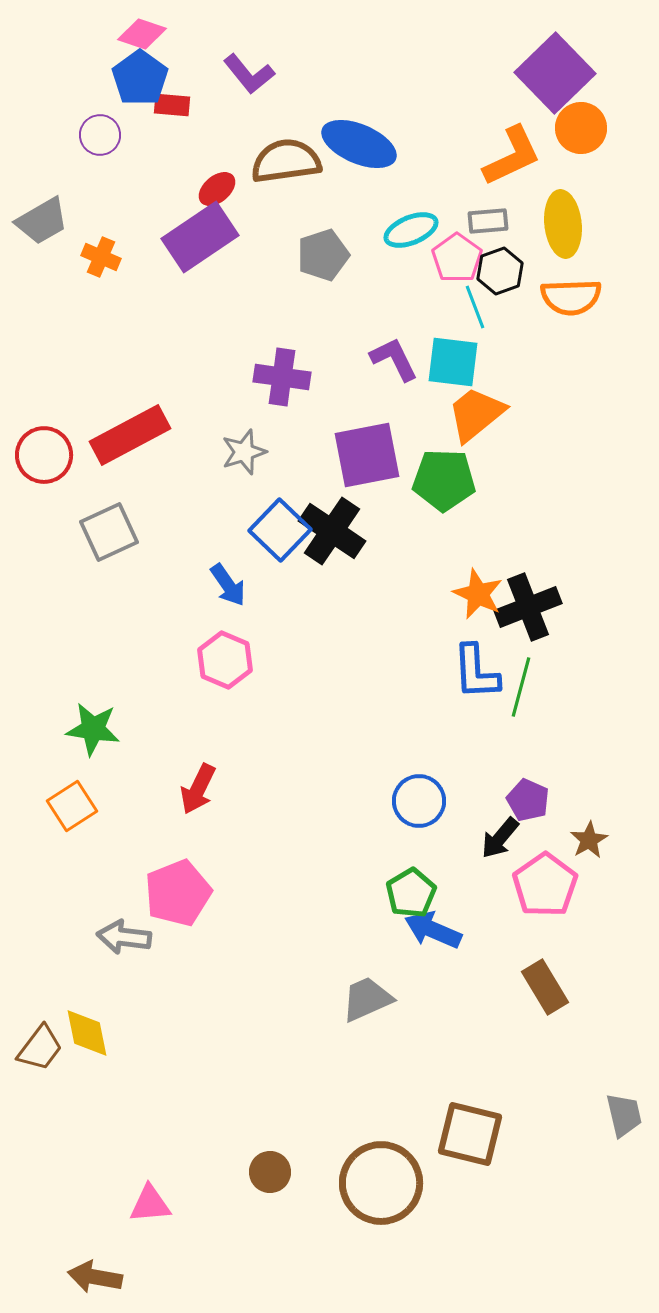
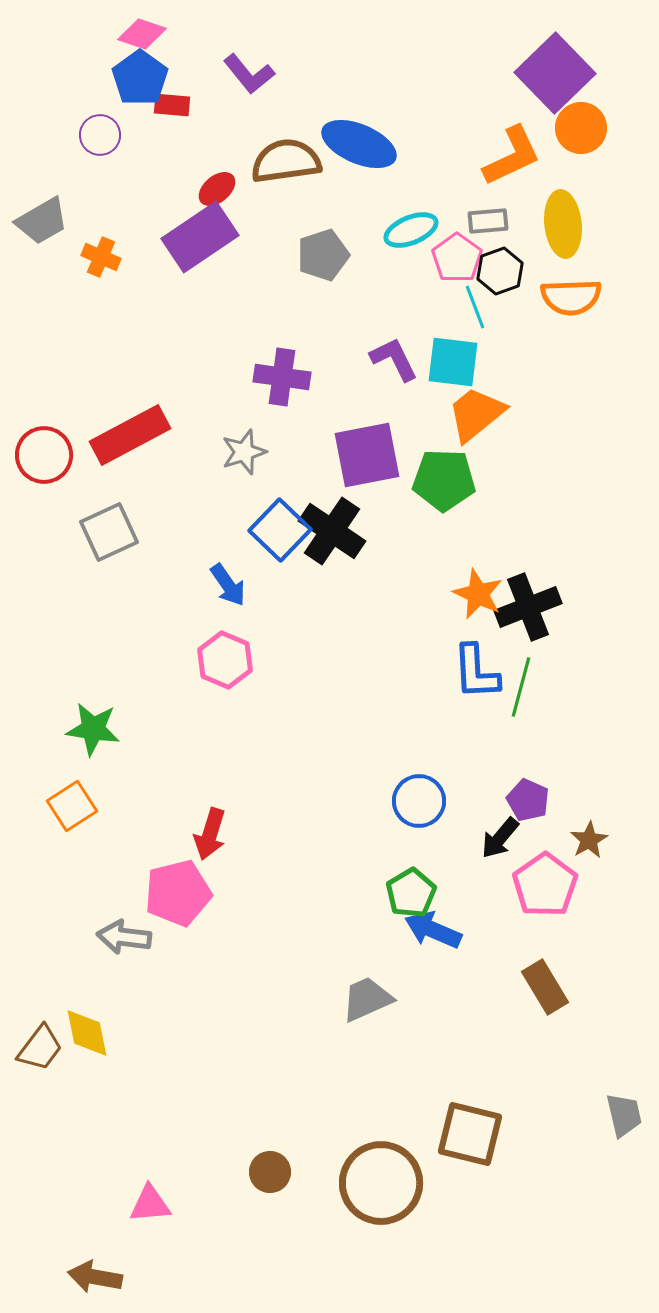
red arrow at (198, 789): moved 12 px right, 45 px down; rotated 9 degrees counterclockwise
pink pentagon at (178, 893): rotated 8 degrees clockwise
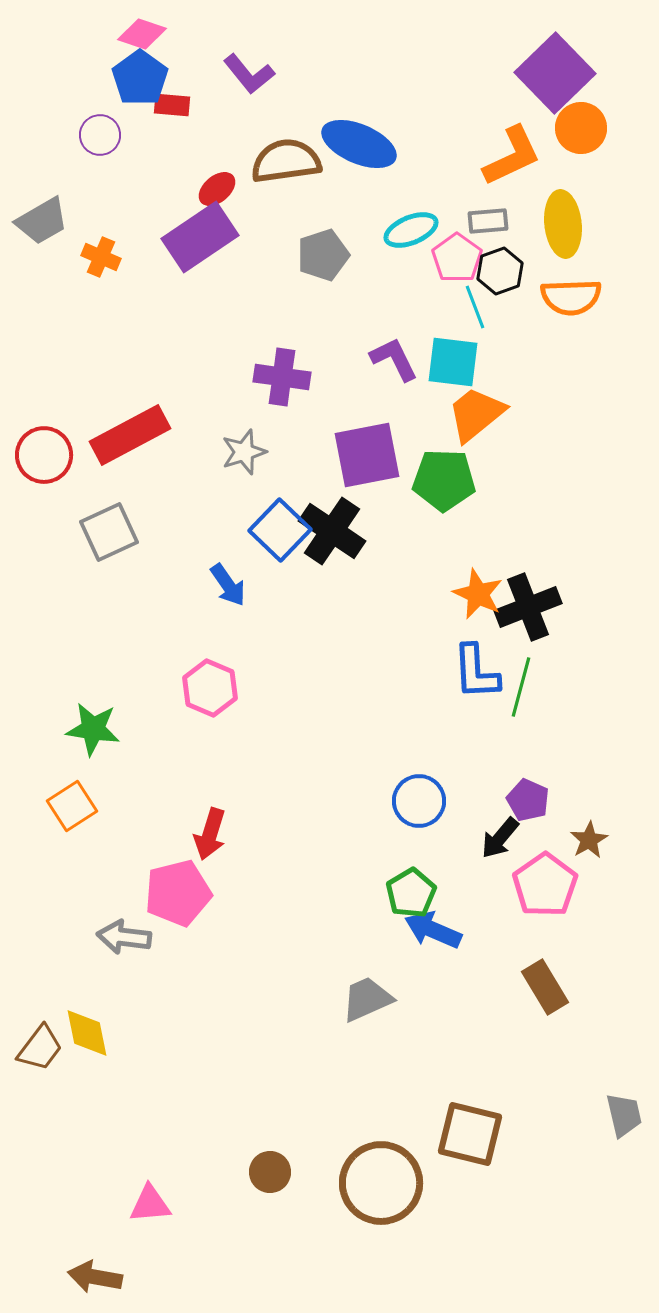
pink hexagon at (225, 660): moved 15 px left, 28 px down
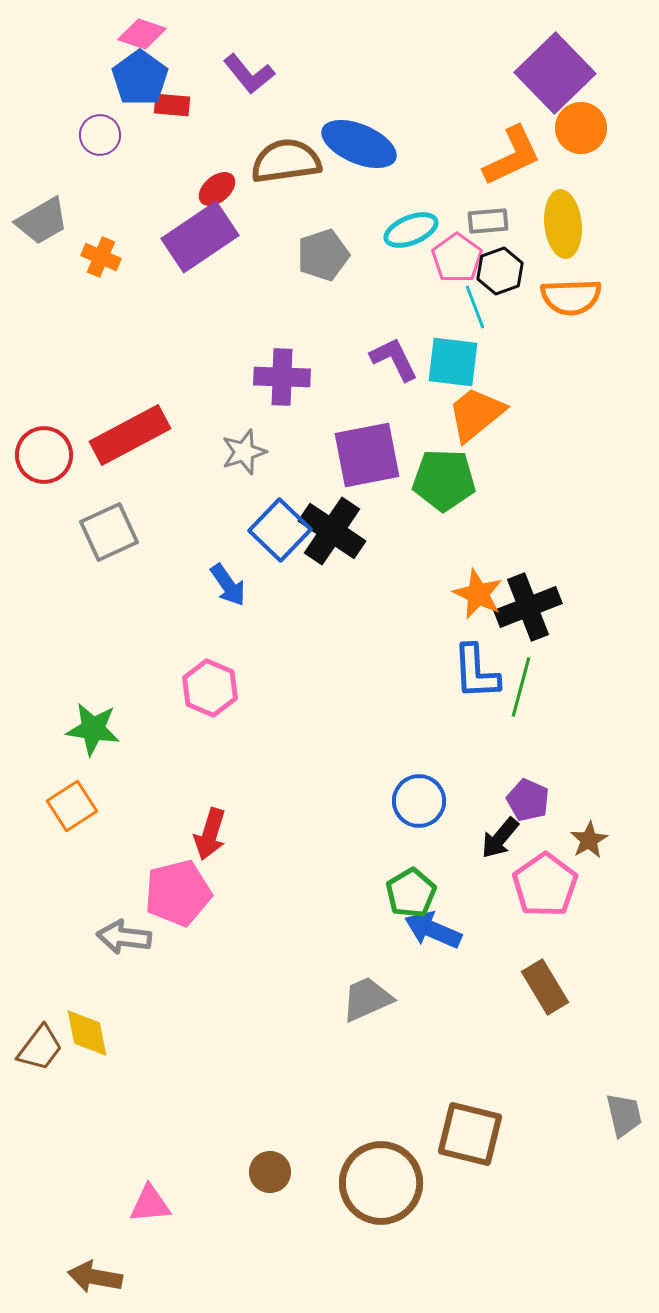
purple cross at (282, 377): rotated 6 degrees counterclockwise
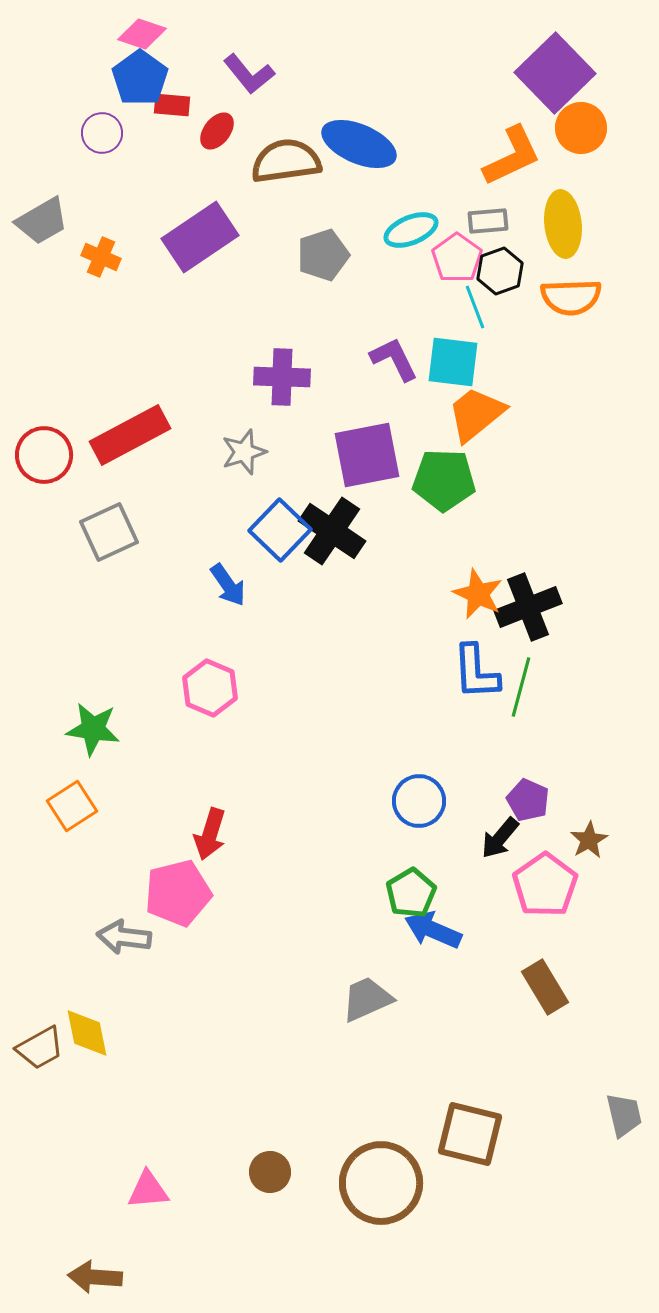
purple circle at (100, 135): moved 2 px right, 2 px up
red ellipse at (217, 189): moved 58 px up; rotated 12 degrees counterclockwise
brown trapezoid at (40, 1048): rotated 24 degrees clockwise
pink triangle at (150, 1204): moved 2 px left, 14 px up
brown arrow at (95, 1277): rotated 6 degrees counterclockwise
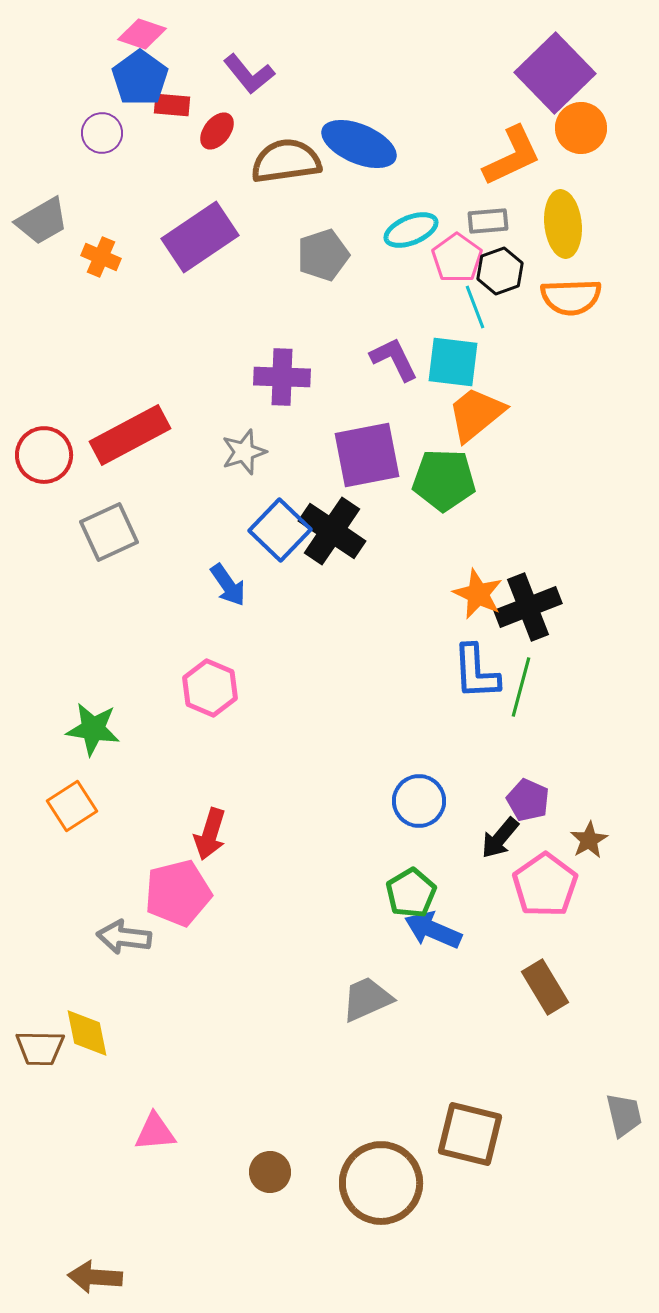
brown trapezoid at (40, 1048): rotated 30 degrees clockwise
pink triangle at (148, 1190): moved 7 px right, 58 px up
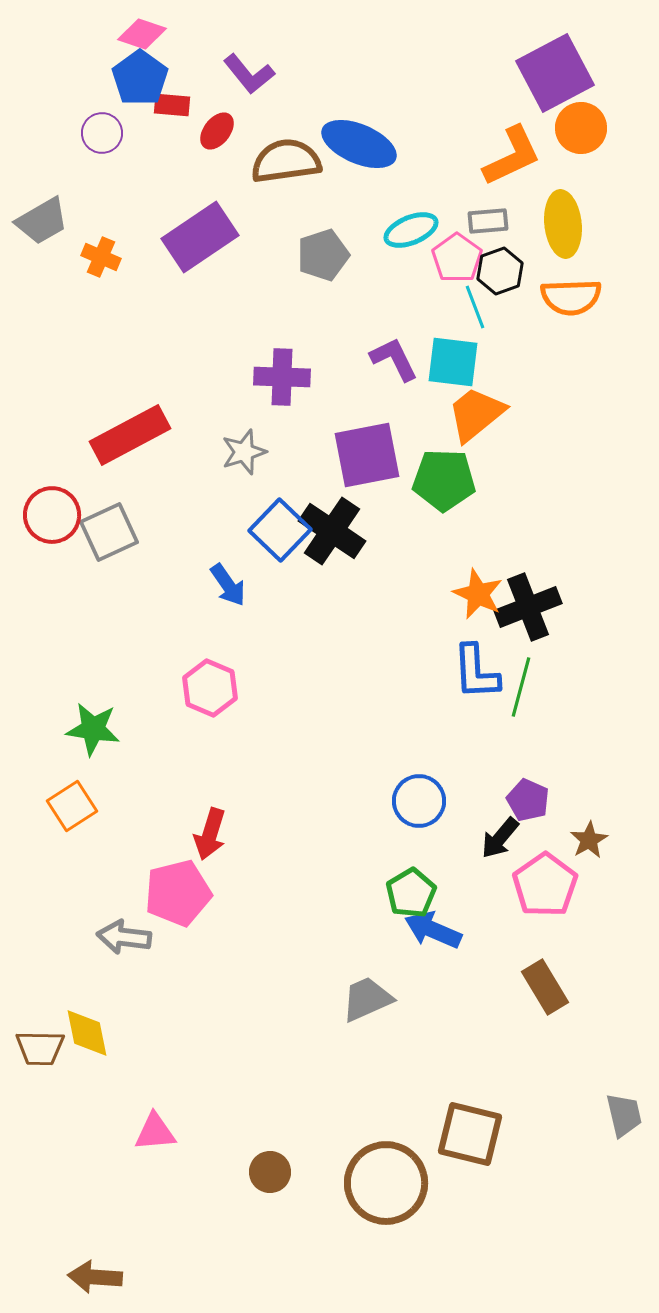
purple square at (555, 73): rotated 16 degrees clockwise
red circle at (44, 455): moved 8 px right, 60 px down
brown circle at (381, 1183): moved 5 px right
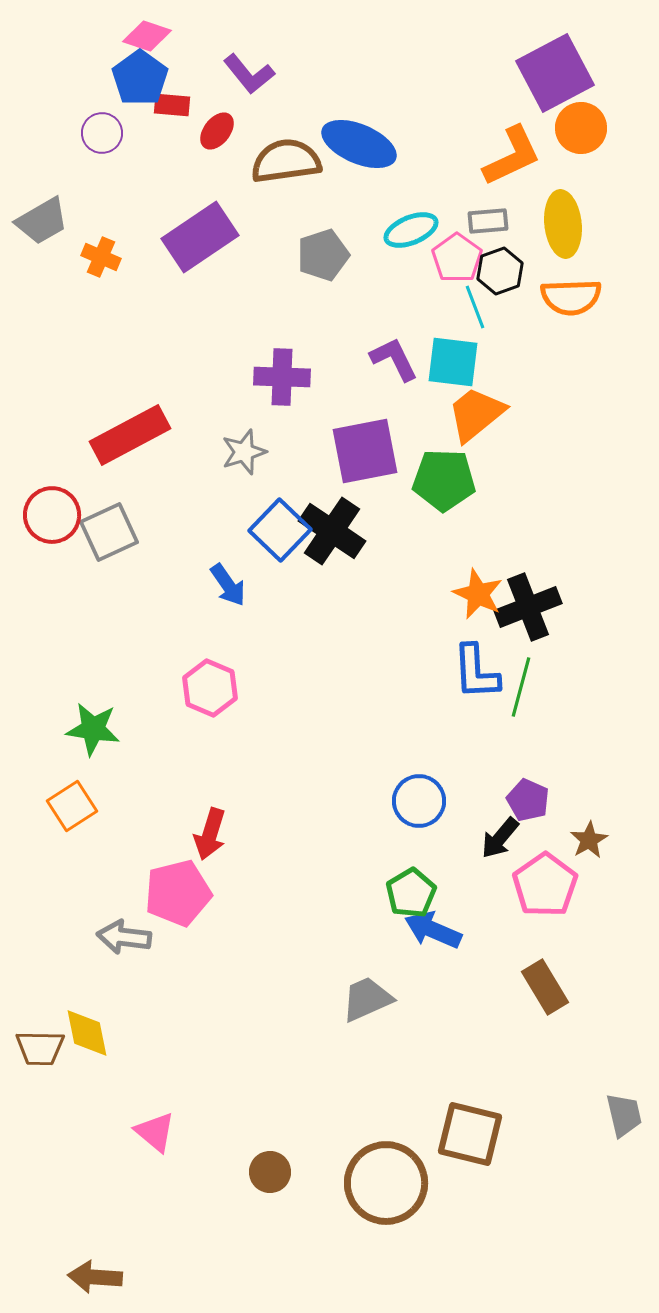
pink diamond at (142, 34): moved 5 px right, 2 px down
purple square at (367, 455): moved 2 px left, 4 px up
pink triangle at (155, 1132): rotated 45 degrees clockwise
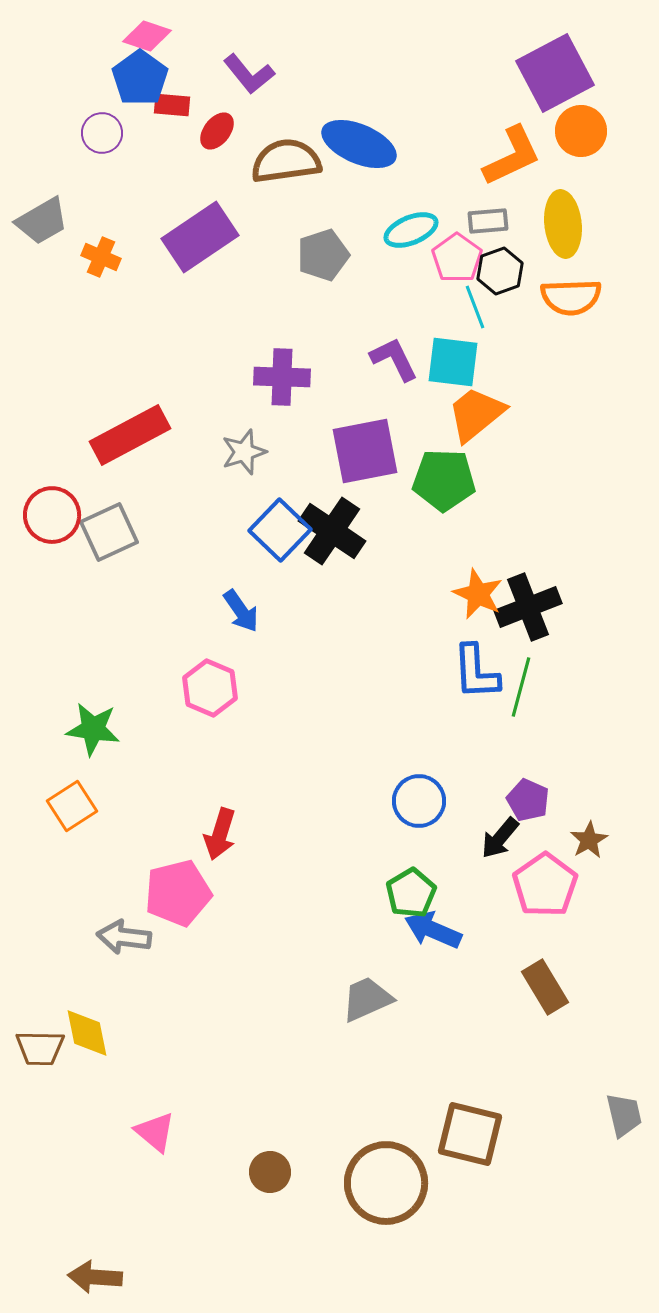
orange circle at (581, 128): moved 3 px down
blue arrow at (228, 585): moved 13 px right, 26 px down
red arrow at (210, 834): moved 10 px right
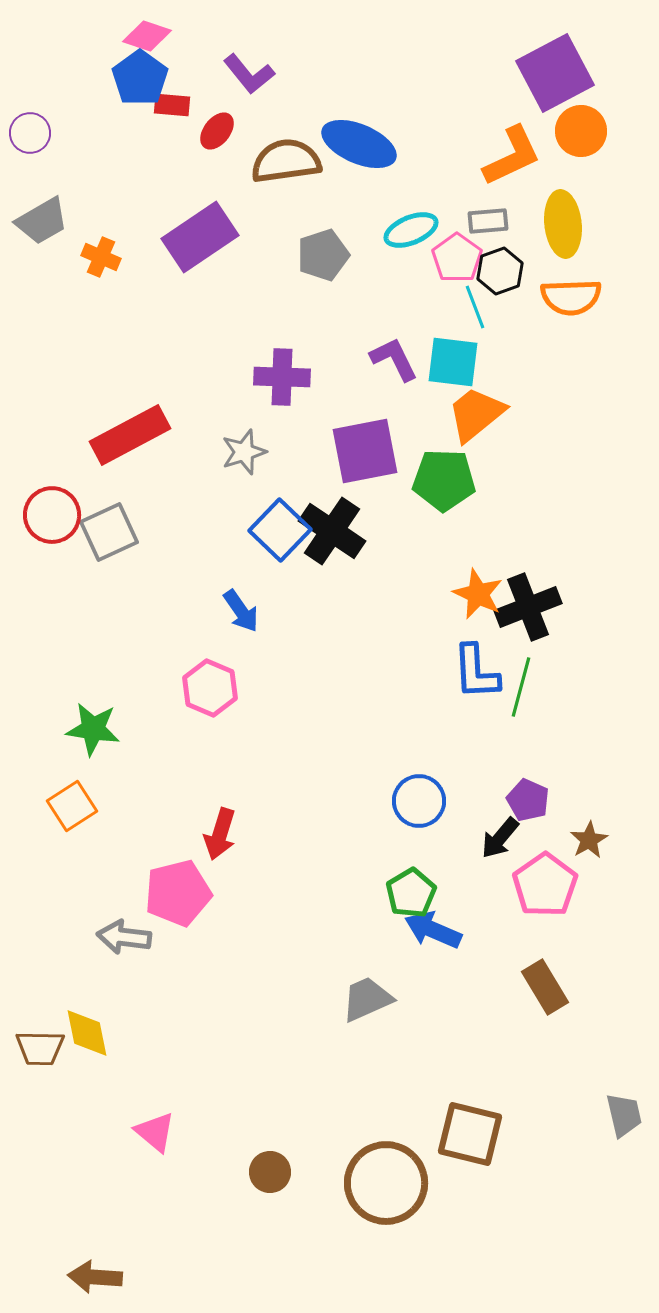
purple circle at (102, 133): moved 72 px left
